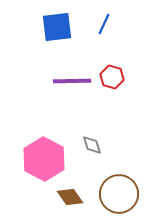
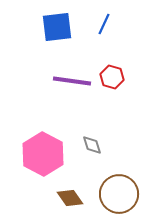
purple line: rotated 9 degrees clockwise
pink hexagon: moved 1 px left, 5 px up
brown diamond: moved 1 px down
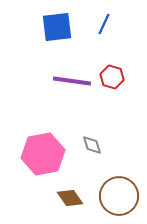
pink hexagon: rotated 21 degrees clockwise
brown circle: moved 2 px down
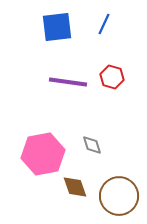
purple line: moved 4 px left, 1 px down
brown diamond: moved 5 px right, 11 px up; rotated 16 degrees clockwise
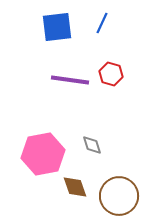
blue line: moved 2 px left, 1 px up
red hexagon: moved 1 px left, 3 px up
purple line: moved 2 px right, 2 px up
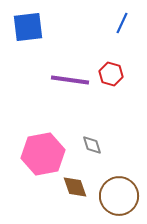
blue line: moved 20 px right
blue square: moved 29 px left
